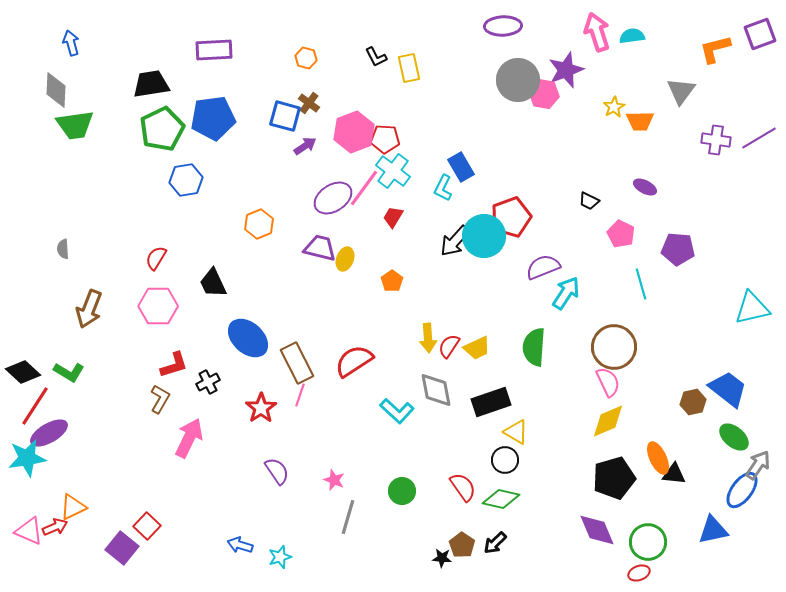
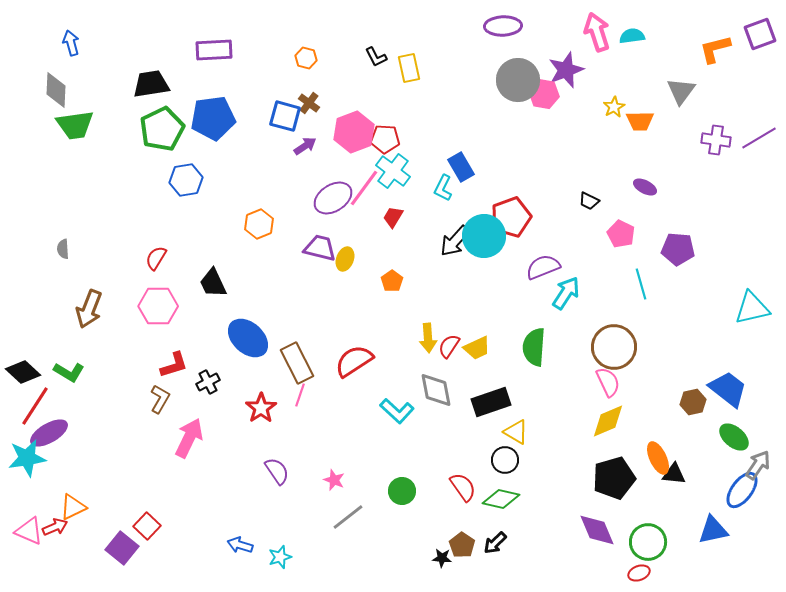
gray line at (348, 517): rotated 36 degrees clockwise
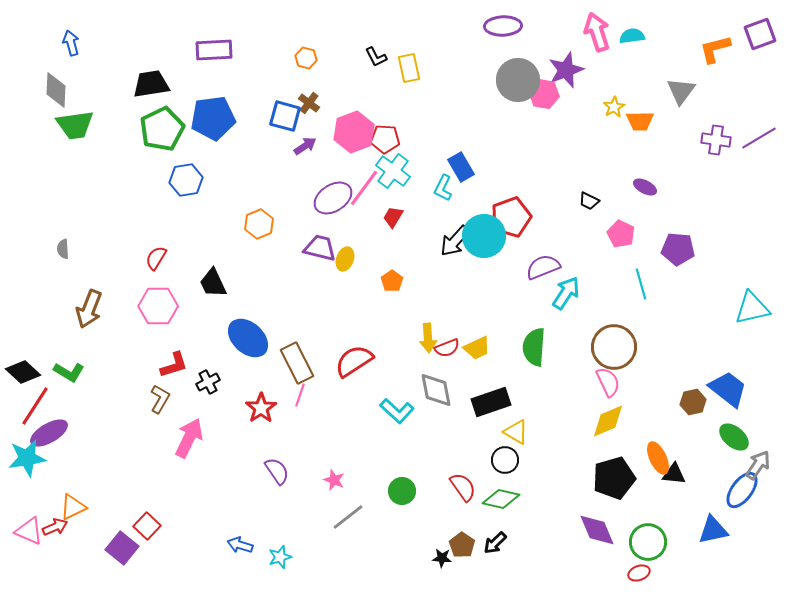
red semicircle at (449, 346): moved 2 px left, 2 px down; rotated 145 degrees counterclockwise
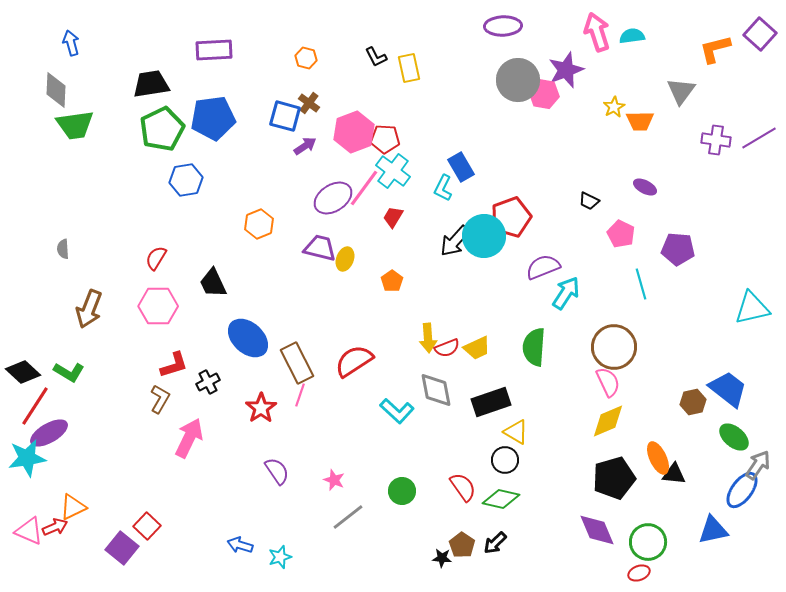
purple square at (760, 34): rotated 28 degrees counterclockwise
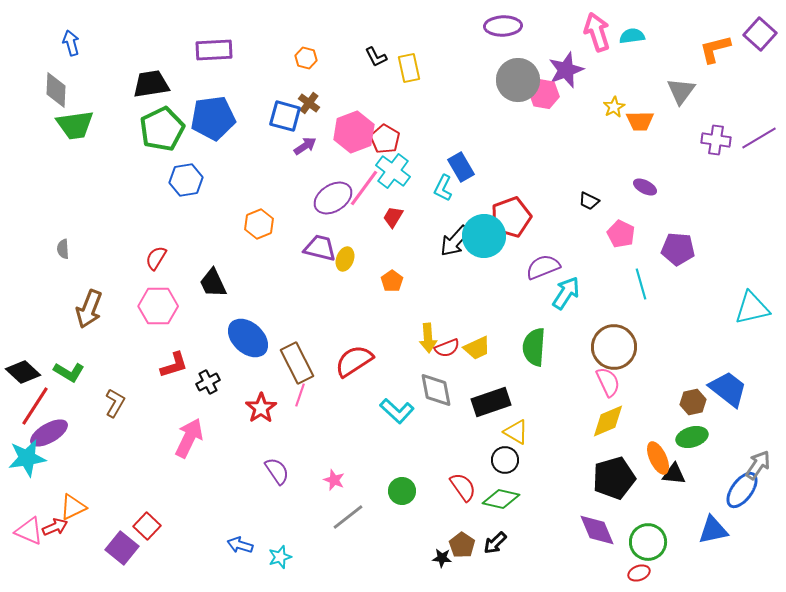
red pentagon at (385, 139): rotated 28 degrees clockwise
brown L-shape at (160, 399): moved 45 px left, 4 px down
green ellipse at (734, 437): moved 42 px left; rotated 56 degrees counterclockwise
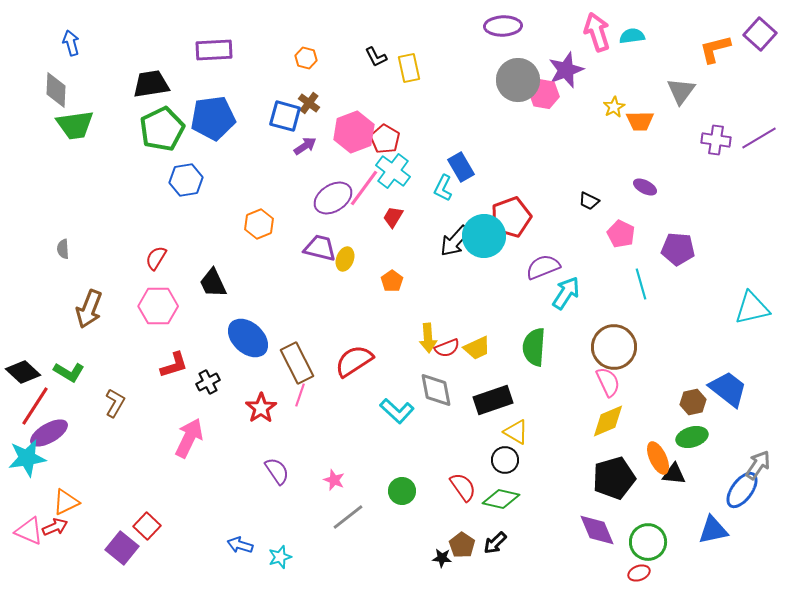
black rectangle at (491, 402): moved 2 px right, 2 px up
orange triangle at (73, 507): moved 7 px left, 5 px up
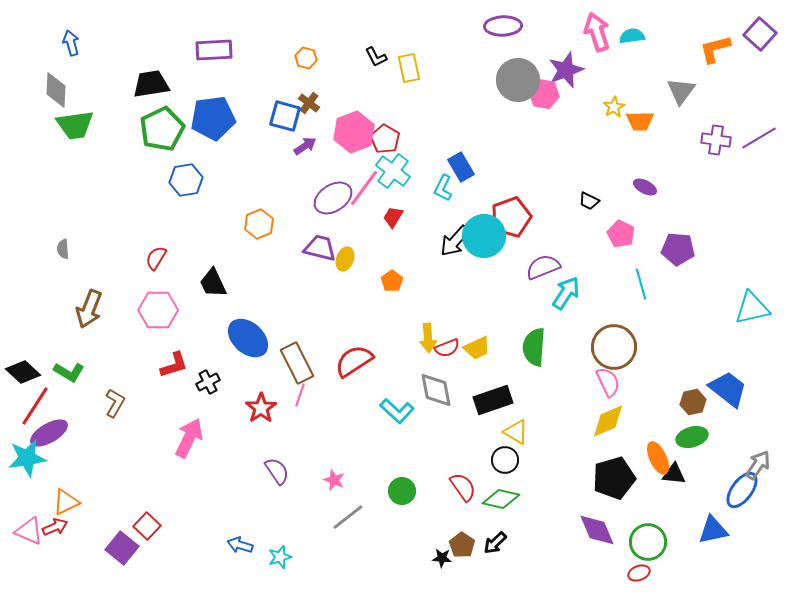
pink hexagon at (158, 306): moved 4 px down
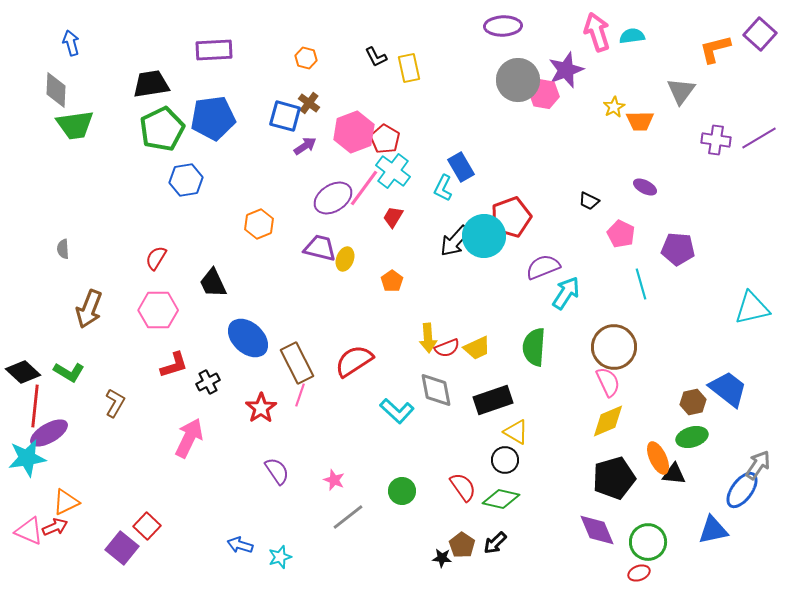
red line at (35, 406): rotated 27 degrees counterclockwise
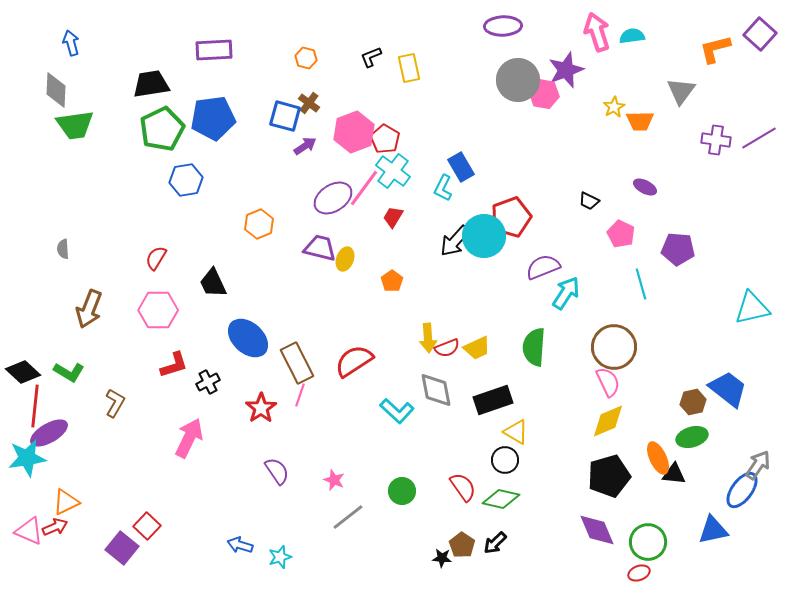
black L-shape at (376, 57): moved 5 px left; rotated 95 degrees clockwise
black pentagon at (614, 478): moved 5 px left, 2 px up
